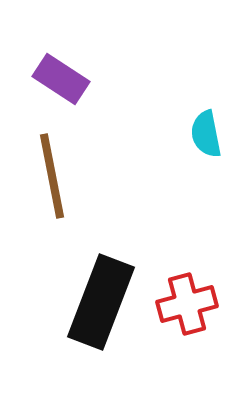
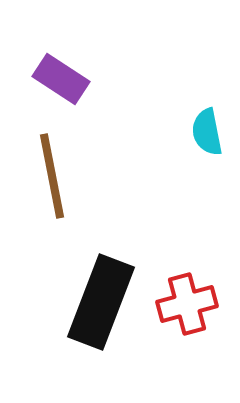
cyan semicircle: moved 1 px right, 2 px up
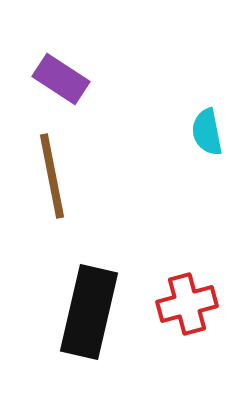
black rectangle: moved 12 px left, 10 px down; rotated 8 degrees counterclockwise
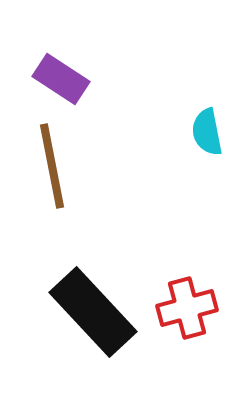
brown line: moved 10 px up
red cross: moved 4 px down
black rectangle: moved 4 px right; rotated 56 degrees counterclockwise
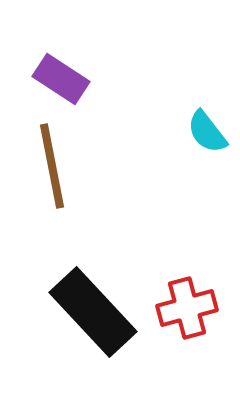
cyan semicircle: rotated 27 degrees counterclockwise
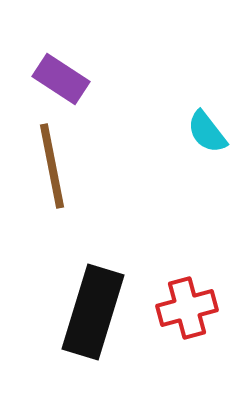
black rectangle: rotated 60 degrees clockwise
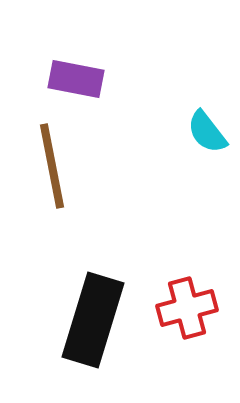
purple rectangle: moved 15 px right; rotated 22 degrees counterclockwise
black rectangle: moved 8 px down
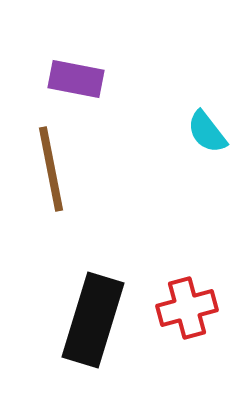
brown line: moved 1 px left, 3 px down
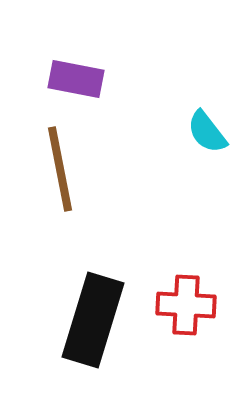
brown line: moved 9 px right
red cross: moved 1 px left, 3 px up; rotated 18 degrees clockwise
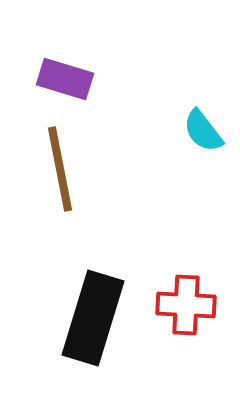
purple rectangle: moved 11 px left; rotated 6 degrees clockwise
cyan semicircle: moved 4 px left, 1 px up
black rectangle: moved 2 px up
